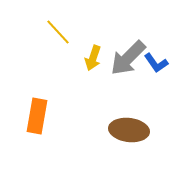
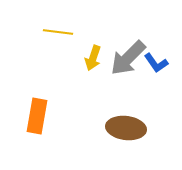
yellow line: rotated 40 degrees counterclockwise
brown ellipse: moved 3 px left, 2 px up
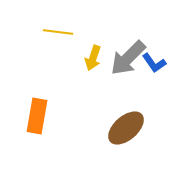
blue L-shape: moved 2 px left
brown ellipse: rotated 48 degrees counterclockwise
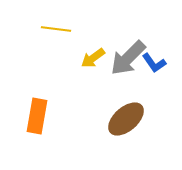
yellow line: moved 2 px left, 3 px up
yellow arrow: rotated 35 degrees clockwise
brown ellipse: moved 9 px up
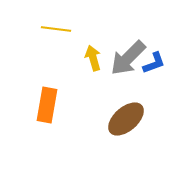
yellow arrow: rotated 110 degrees clockwise
blue L-shape: rotated 75 degrees counterclockwise
orange rectangle: moved 10 px right, 11 px up
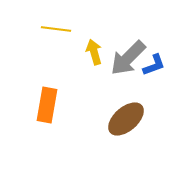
yellow arrow: moved 1 px right, 6 px up
blue L-shape: moved 2 px down
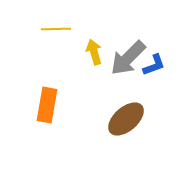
yellow line: rotated 8 degrees counterclockwise
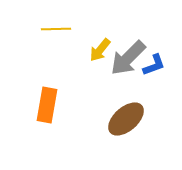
yellow arrow: moved 6 px right, 2 px up; rotated 125 degrees counterclockwise
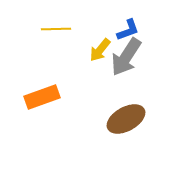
gray arrow: moved 2 px left, 1 px up; rotated 12 degrees counterclockwise
blue L-shape: moved 26 px left, 35 px up
orange rectangle: moved 5 px left, 8 px up; rotated 60 degrees clockwise
brown ellipse: rotated 12 degrees clockwise
